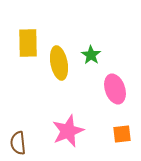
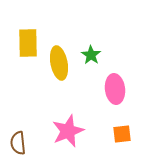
pink ellipse: rotated 12 degrees clockwise
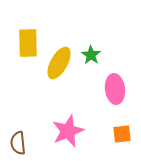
yellow ellipse: rotated 40 degrees clockwise
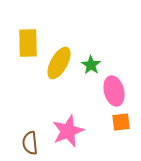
green star: moved 10 px down
pink ellipse: moved 1 px left, 2 px down; rotated 8 degrees counterclockwise
orange square: moved 1 px left, 12 px up
brown semicircle: moved 12 px right
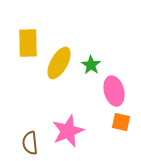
orange square: rotated 18 degrees clockwise
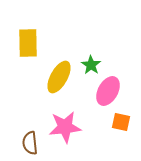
yellow ellipse: moved 14 px down
pink ellipse: moved 6 px left; rotated 44 degrees clockwise
pink star: moved 3 px left, 4 px up; rotated 16 degrees clockwise
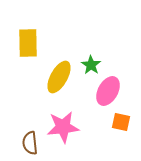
pink star: moved 2 px left
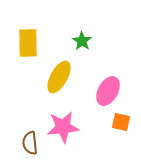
green star: moved 9 px left, 24 px up
